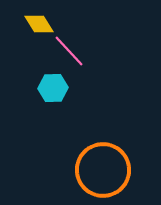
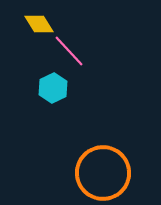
cyan hexagon: rotated 24 degrees counterclockwise
orange circle: moved 3 px down
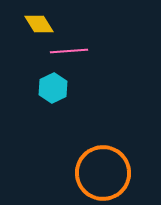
pink line: rotated 51 degrees counterclockwise
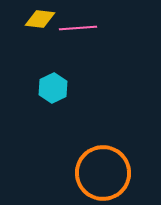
yellow diamond: moved 1 px right, 5 px up; rotated 52 degrees counterclockwise
pink line: moved 9 px right, 23 px up
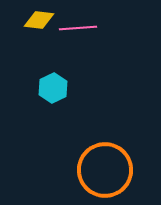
yellow diamond: moved 1 px left, 1 px down
orange circle: moved 2 px right, 3 px up
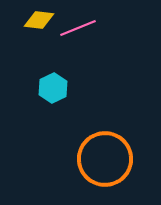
pink line: rotated 18 degrees counterclockwise
orange circle: moved 11 px up
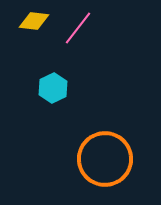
yellow diamond: moved 5 px left, 1 px down
pink line: rotated 30 degrees counterclockwise
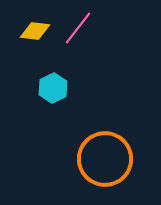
yellow diamond: moved 1 px right, 10 px down
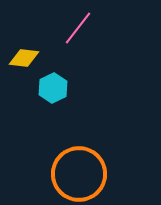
yellow diamond: moved 11 px left, 27 px down
orange circle: moved 26 px left, 15 px down
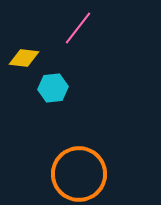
cyan hexagon: rotated 20 degrees clockwise
